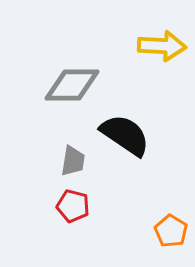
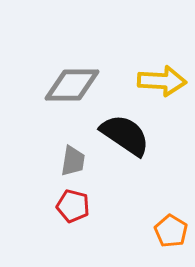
yellow arrow: moved 35 px down
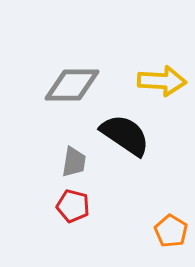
gray trapezoid: moved 1 px right, 1 px down
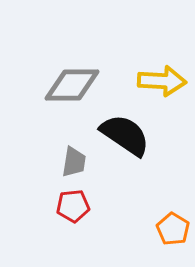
red pentagon: rotated 20 degrees counterclockwise
orange pentagon: moved 2 px right, 2 px up
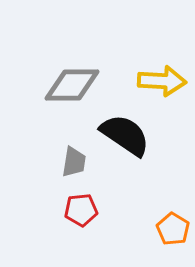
red pentagon: moved 8 px right, 4 px down
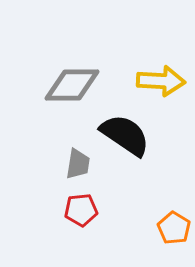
yellow arrow: moved 1 px left
gray trapezoid: moved 4 px right, 2 px down
orange pentagon: moved 1 px right, 1 px up
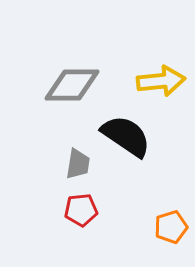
yellow arrow: rotated 9 degrees counterclockwise
black semicircle: moved 1 px right, 1 px down
orange pentagon: moved 3 px left, 1 px up; rotated 24 degrees clockwise
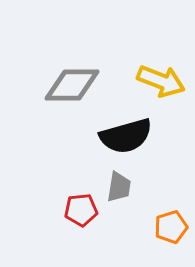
yellow arrow: rotated 27 degrees clockwise
black semicircle: rotated 130 degrees clockwise
gray trapezoid: moved 41 px right, 23 px down
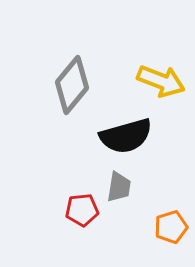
gray diamond: rotated 50 degrees counterclockwise
red pentagon: moved 1 px right
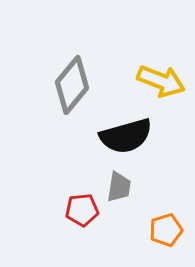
orange pentagon: moved 5 px left, 3 px down
